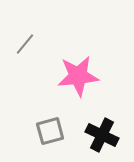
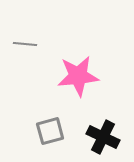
gray line: rotated 55 degrees clockwise
black cross: moved 1 px right, 2 px down
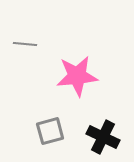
pink star: moved 1 px left
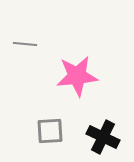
gray square: rotated 12 degrees clockwise
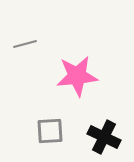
gray line: rotated 20 degrees counterclockwise
black cross: moved 1 px right
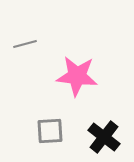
pink star: rotated 12 degrees clockwise
black cross: rotated 12 degrees clockwise
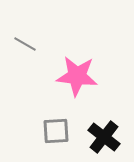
gray line: rotated 45 degrees clockwise
gray square: moved 6 px right
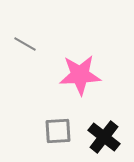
pink star: moved 3 px right, 1 px up; rotated 9 degrees counterclockwise
gray square: moved 2 px right
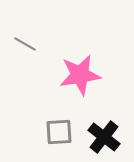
pink star: rotated 6 degrees counterclockwise
gray square: moved 1 px right, 1 px down
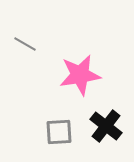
black cross: moved 2 px right, 11 px up
